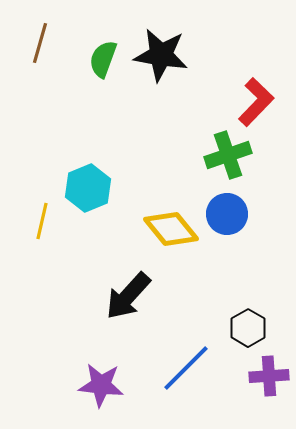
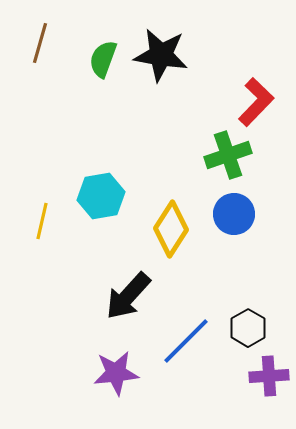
cyan hexagon: moved 13 px right, 8 px down; rotated 12 degrees clockwise
blue circle: moved 7 px right
yellow diamond: rotated 72 degrees clockwise
blue line: moved 27 px up
purple star: moved 15 px right, 12 px up; rotated 12 degrees counterclockwise
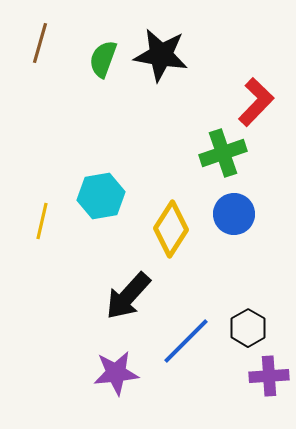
green cross: moved 5 px left, 2 px up
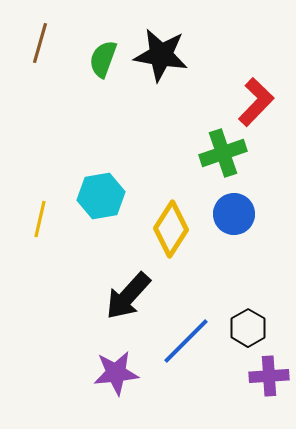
yellow line: moved 2 px left, 2 px up
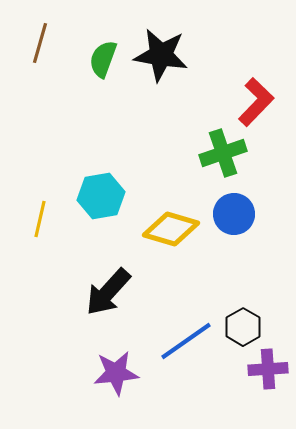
yellow diamond: rotated 74 degrees clockwise
black arrow: moved 20 px left, 4 px up
black hexagon: moved 5 px left, 1 px up
blue line: rotated 10 degrees clockwise
purple cross: moved 1 px left, 7 px up
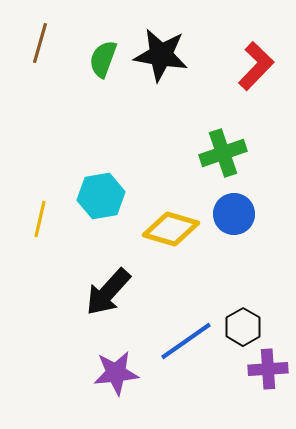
red L-shape: moved 36 px up
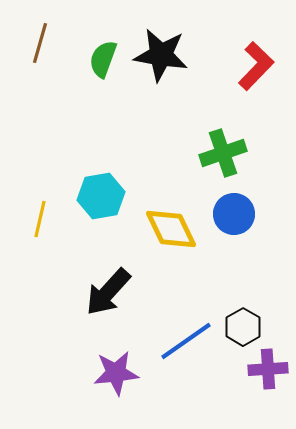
yellow diamond: rotated 48 degrees clockwise
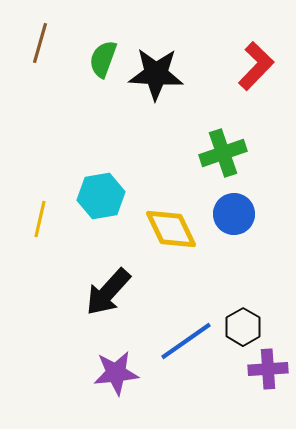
black star: moved 5 px left, 19 px down; rotated 6 degrees counterclockwise
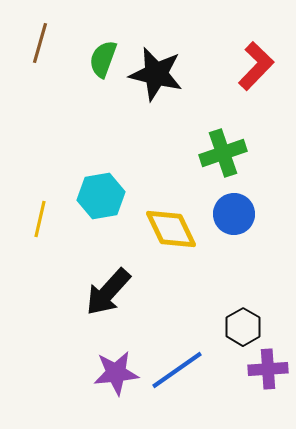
black star: rotated 10 degrees clockwise
blue line: moved 9 px left, 29 px down
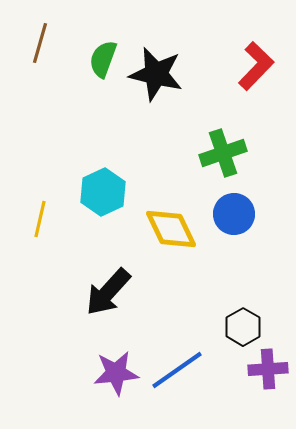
cyan hexagon: moved 2 px right, 4 px up; rotated 15 degrees counterclockwise
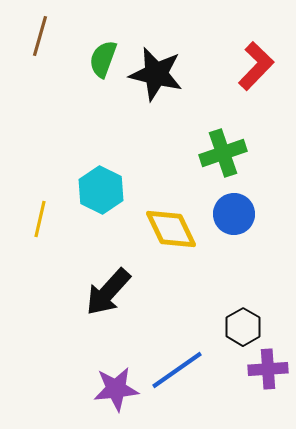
brown line: moved 7 px up
cyan hexagon: moved 2 px left, 2 px up; rotated 9 degrees counterclockwise
purple star: moved 16 px down
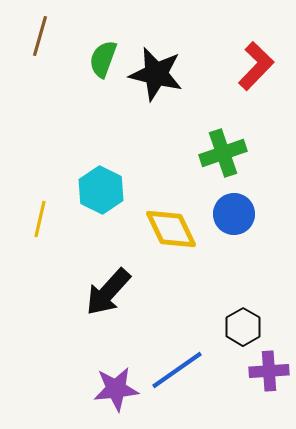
purple cross: moved 1 px right, 2 px down
